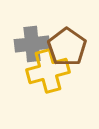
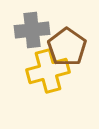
gray cross: moved 14 px up
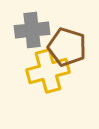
brown pentagon: rotated 18 degrees counterclockwise
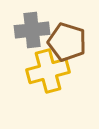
brown pentagon: moved 5 px up
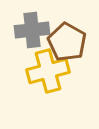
brown pentagon: rotated 12 degrees clockwise
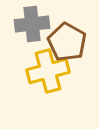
gray cross: moved 6 px up
